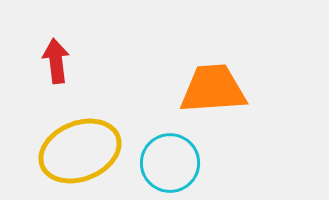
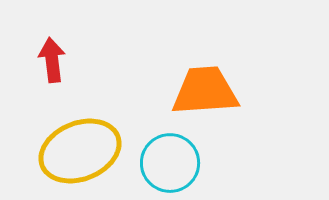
red arrow: moved 4 px left, 1 px up
orange trapezoid: moved 8 px left, 2 px down
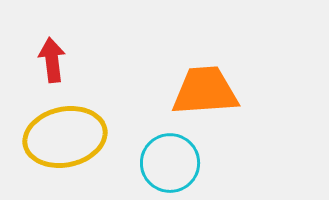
yellow ellipse: moved 15 px left, 14 px up; rotated 10 degrees clockwise
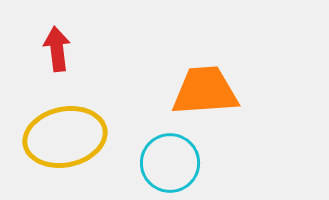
red arrow: moved 5 px right, 11 px up
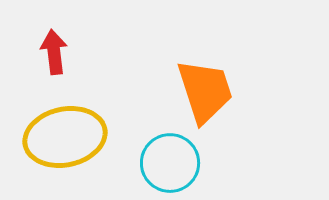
red arrow: moved 3 px left, 3 px down
orange trapezoid: rotated 76 degrees clockwise
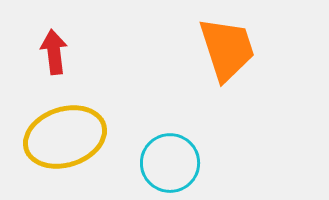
orange trapezoid: moved 22 px right, 42 px up
yellow ellipse: rotated 6 degrees counterclockwise
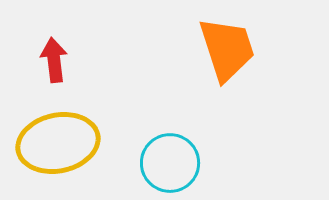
red arrow: moved 8 px down
yellow ellipse: moved 7 px left, 6 px down; rotated 6 degrees clockwise
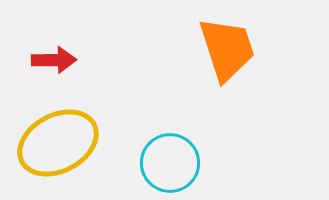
red arrow: rotated 96 degrees clockwise
yellow ellipse: rotated 16 degrees counterclockwise
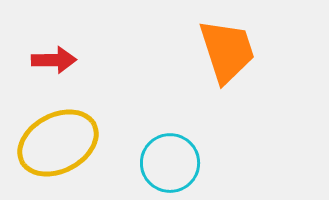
orange trapezoid: moved 2 px down
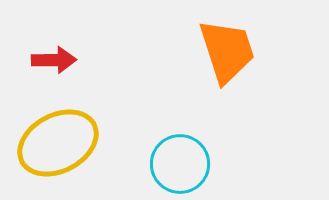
cyan circle: moved 10 px right, 1 px down
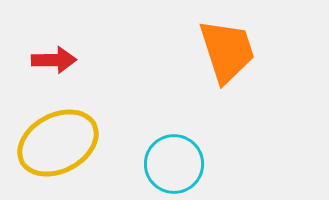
cyan circle: moved 6 px left
